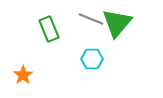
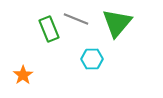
gray line: moved 15 px left
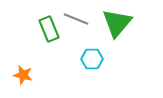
orange star: rotated 24 degrees counterclockwise
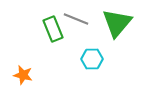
green rectangle: moved 4 px right
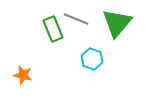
cyan hexagon: rotated 20 degrees clockwise
